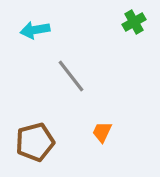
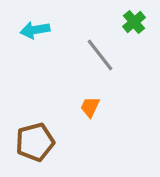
green cross: rotated 10 degrees counterclockwise
gray line: moved 29 px right, 21 px up
orange trapezoid: moved 12 px left, 25 px up
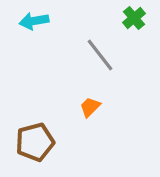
green cross: moved 4 px up
cyan arrow: moved 1 px left, 9 px up
orange trapezoid: rotated 20 degrees clockwise
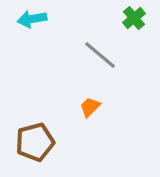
cyan arrow: moved 2 px left, 2 px up
gray line: rotated 12 degrees counterclockwise
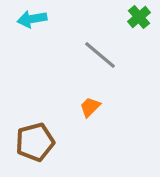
green cross: moved 5 px right, 1 px up
